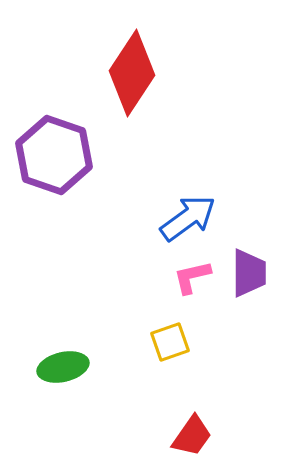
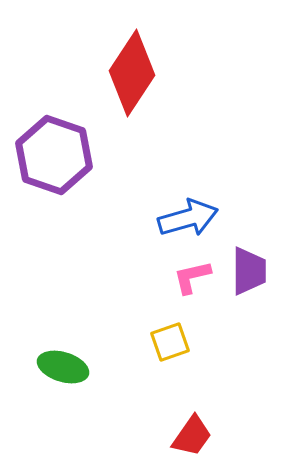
blue arrow: rotated 20 degrees clockwise
purple trapezoid: moved 2 px up
green ellipse: rotated 30 degrees clockwise
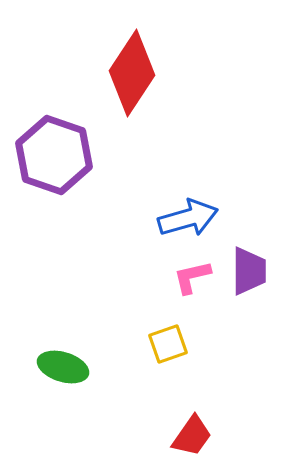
yellow square: moved 2 px left, 2 px down
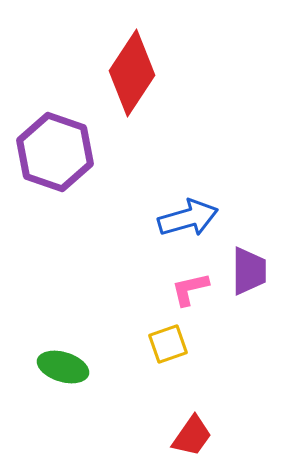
purple hexagon: moved 1 px right, 3 px up
pink L-shape: moved 2 px left, 12 px down
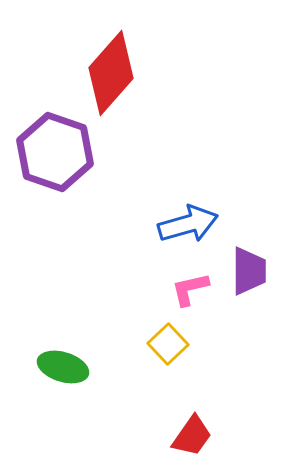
red diamond: moved 21 px left; rotated 8 degrees clockwise
blue arrow: moved 6 px down
yellow square: rotated 24 degrees counterclockwise
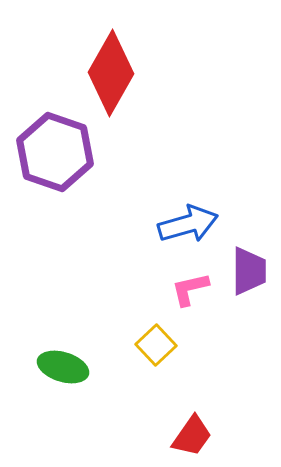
red diamond: rotated 12 degrees counterclockwise
yellow square: moved 12 px left, 1 px down
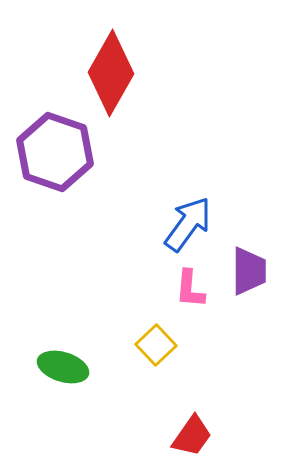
blue arrow: rotated 38 degrees counterclockwise
pink L-shape: rotated 72 degrees counterclockwise
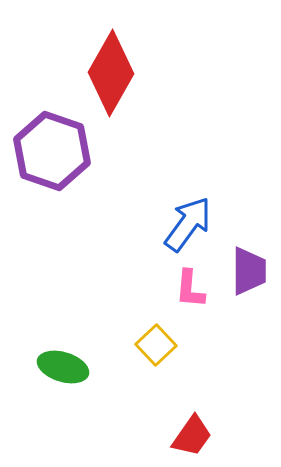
purple hexagon: moved 3 px left, 1 px up
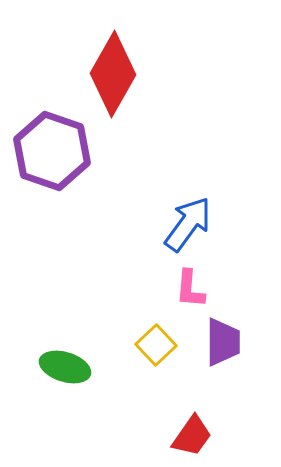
red diamond: moved 2 px right, 1 px down
purple trapezoid: moved 26 px left, 71 px down
green ellipse: moved 2 px right
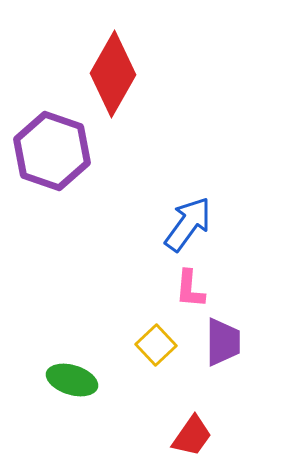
green ellipse: moved 7 px right, 13 px down
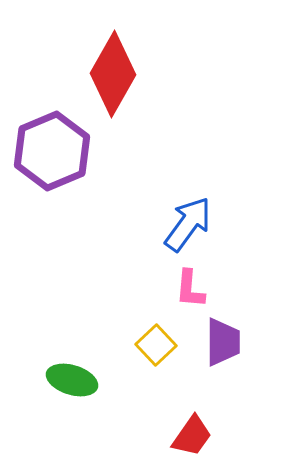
purple hexagon: rotated 18 degrees clockwise
